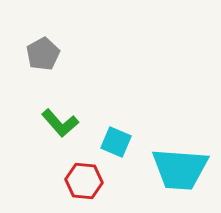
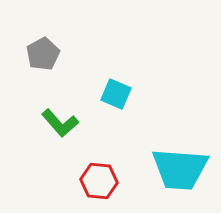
cyan square: moved 48 px up
red hexagon: moved 15 px right
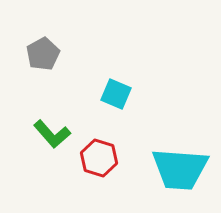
green L-shape: moved 8 px left, 11 px down
red hexagon: moved 23 px up; rotated 12 degrees clockwise
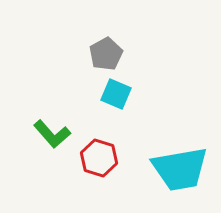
gray pentagon: moved 63 px right
cyan trapezoid: rotated 14 degrees counterclockwise
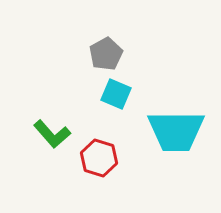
cyan trapezoid: moved 4 px left, 38 px up; rotated 10 degrees clockwise
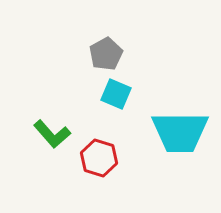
cyan trapezoid: moved 4 px right, 1 px down
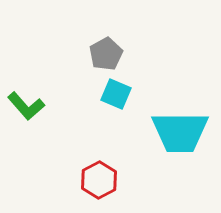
green L-shape: moved 26 px left, 28 px up
red hexagon: moved 22 px down; rotated 15 degrees clockwise
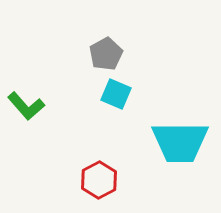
cyan trapezoid: moved 10 px down
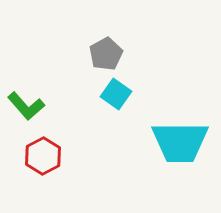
cyan square: rotated 12 degrees clockwise
red hexagon: moved 56 px left, 24 px up
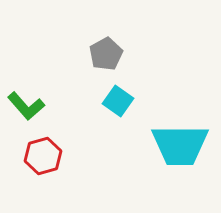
cyan square: moved 2 px right, 7 px down
cyan trapezoid: moved 3 px down
red hexagon: rotated 12 degrees clockwise
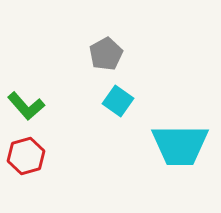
red hexagon: moved 17 px left
